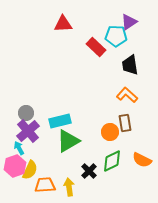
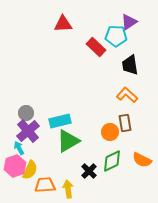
yellow arrow: moved 1 px left, 2 px down
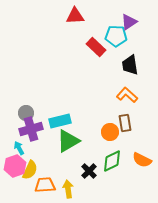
red triangle: moved 12 px right, 8 px up
purple cross: moved 3 px right, 2 px up; rotated 25 degrees clockwise
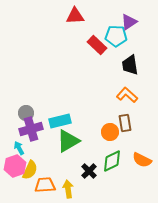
red rectangle: moved 1 px right, 2 px up
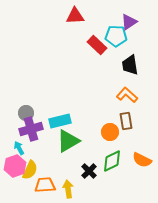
brown rectangle: moved 1 px right, 2 px up
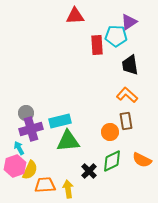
red rectangle: rotated 42 degrees clockwise
green triangle: rotated 25 degrees clockwise
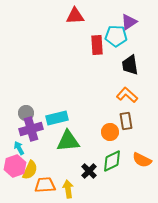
cyan rectangle: moved 3 px left, 3 px up
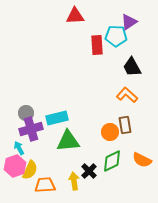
black trapezoid: moved 2 px right, 2 px down; rotated 20 degrees counterclockwise
brown rectangle: moved 1 px left, 4 px down
yellow arrow: moved 6 px right, 8 px up
